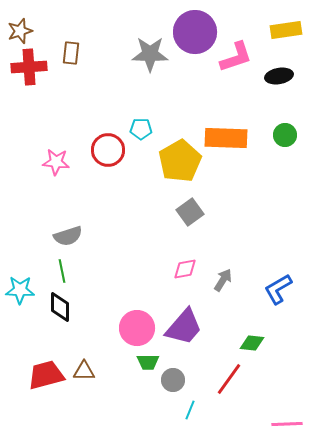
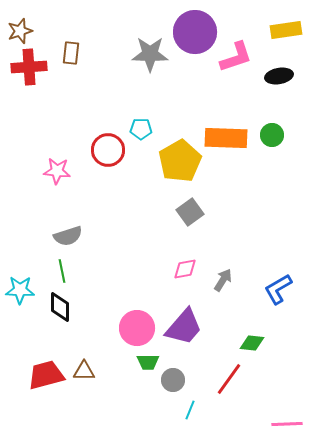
green circle: moved 13 px left
pink star: moved 1 px right, 9 px down
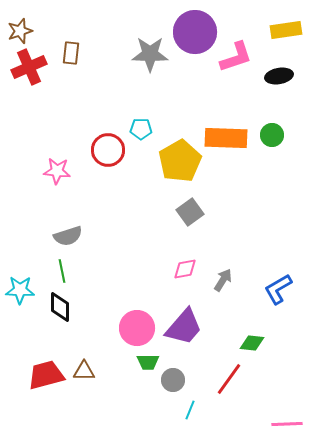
red cross: rotated 20 degrees counterclockwise
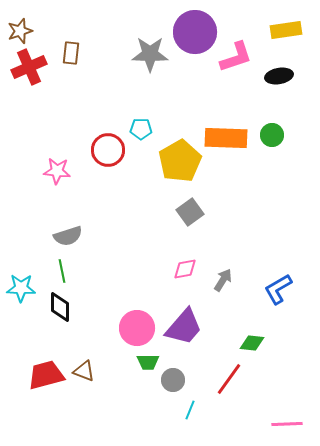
cyan star: moved 1 px right, 2 px up
brown triangle: rotated 20 degrees clockwise
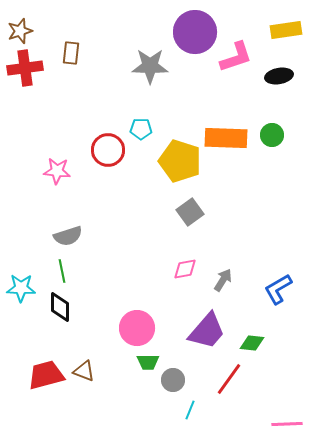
gray star: moved 12 px down
red cross: moved 4 px left, 1 px down; rotated 16 degrees clockwise
yellow pentagon: rotated 24 degrees counterclockwise
purple trapezoid: moved 23 px right, 4 px down
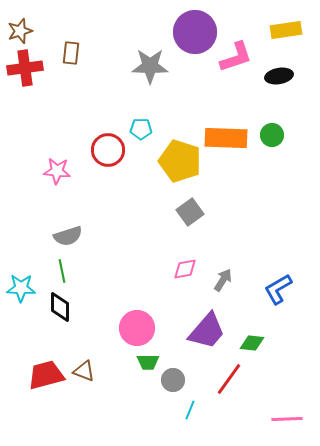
pink line: moved 5 px up
